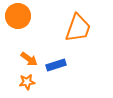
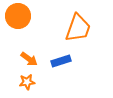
blue rectangle: moved 5 px right, 4 px up
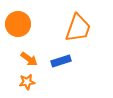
orange circle: moved 8 px down
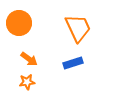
orange circle: moved 1 px right, 1 px up
orange trapezoid: rotated 44 degrees counterclockwise
blue rectangle: moved 12 px right, 2 px down
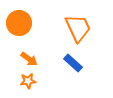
blue rectangle: rotated 60 degrees clockwise
orange star: moved 1 px right, 1 px up
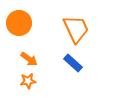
orange trapezoid: moved 2 px left, 1 px down
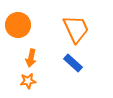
orange circle: moved 1 px left, 2 px down
orange arrow: moved 2 px right, 1 px up; rotated 66 degrees clockwise
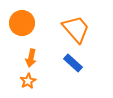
orange circle: moved 4 px right, 2 px up
orange trapezoid: rotated 16 degrees counterclockwise
orange star: rotated 21 degrees counterclockwise
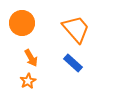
orange arrow: rotated 42 degrees counterclockwise
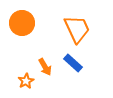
orange trapezoid: moved 1 px right; rotated 16 degrees clockwise
orange arrow: moved 14 px right, 9 px down
orange star: moved 2 px left
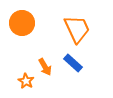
orange star: rotated 14 degrees counterclockwise
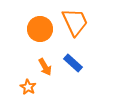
orange circle: moved 18 px right, 6 px down
orange trapezoid: moved 2 px left, 7 px up
orange star: moved 2 px right, 6 px down
